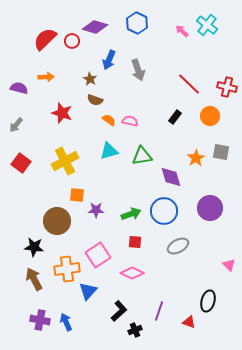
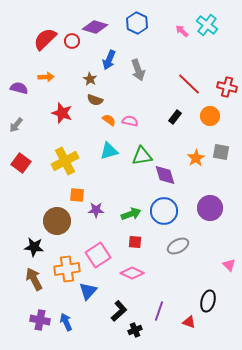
purple diamond at (171, 177): moved 6 px left, 2 px up
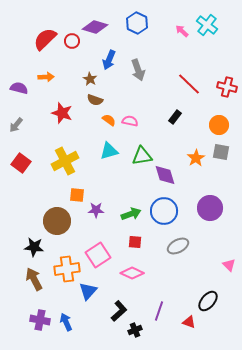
orange circle at (210, 116): moved 9 px right, 9 px down
black ellipse at (208, 301): rotated 25 degrees clockwise
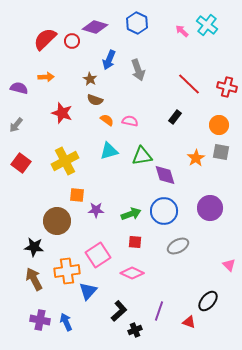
orange semicircle at (109, 120): moved 2 px left
orange cross at (67, 269): moved 2 px down
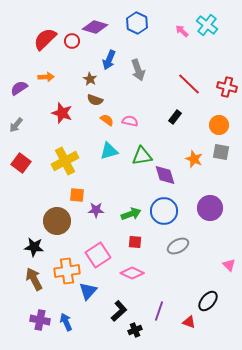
purple semicircle at (19, 88): rotated 48 degrees counterclockwise
orange star at (196, 158): moved 2 px left, 1 px down; rotated 18 degrees counterclockwise
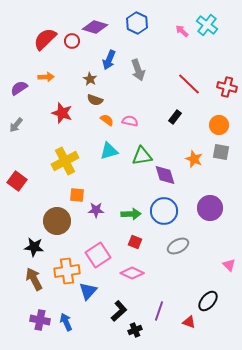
red square at (21, 163): moved 4 px left, 18 px down
green arrow at (131, 214): rotated 18 degrees clockwise
red square at (135, 242): rotated 16 degrees clockwise
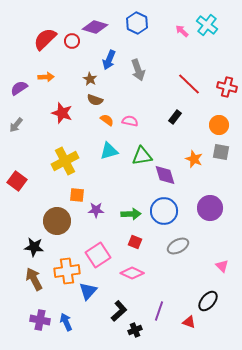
pink triangle at (229, 265): moved 7 px left, 1 px down
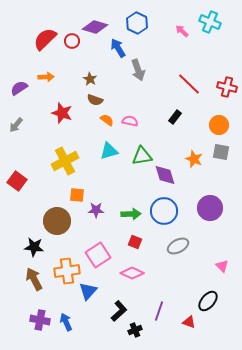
cyan cross at (207, 25): moved 3 px right, 3 px up; rotated 15 degrees counterclockwise
blue arrow at (109, 60): moved 9 px right, 12 px up; rotated 126 degrees clockwise
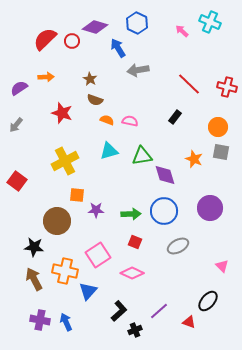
gray arrow at (138, 70): rotated 100 degrees clockwise
orange semicircle at (107, 120): rotated 16 degrees counterclockwise
orange circle at (219, 125): moved 1 px left, 2 px down
orange cross at (67, 271): moved 2 px left; rotated 20 degrees clockwise
purple line at (159, 311): rotated 30 degrees clockwise
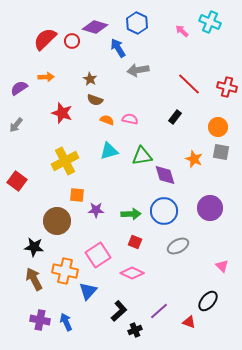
pink semicircle at (130, 121): moved 2 px up
